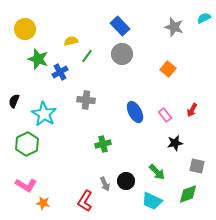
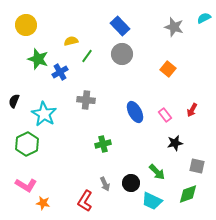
yellow circle: moved 1 px right, 4 px up
black circle: moved 5 px right, 2 px down
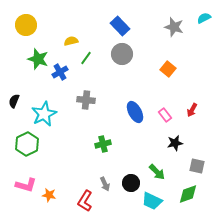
green line: moved 1 px left, 2 px down
cyan star: rotated 15 degrees clockwise
pink L-shape: rotated 15 degrees counterclockwise
orange star: moved 6 px right, 8 px up
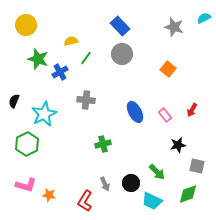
black star: moved 3 px right, 2 px down
